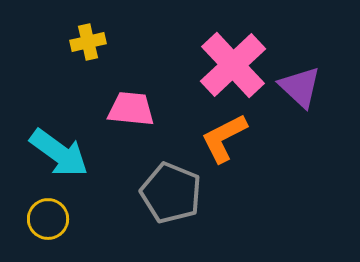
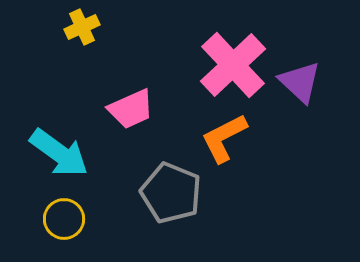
yellow cross: moved 6 px left, 15 px up; rotated 12 degrees counterclockwise
purple triangle: moved 5 px up
pink trapezoid: rotated 150 degrees clockwise
yellow circle: moved 16 px right
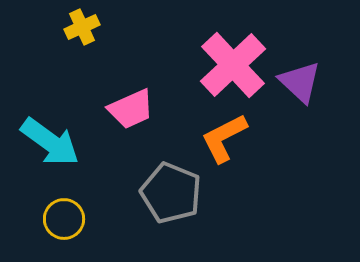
cyan arrow: moved 9 px left, 11 px up
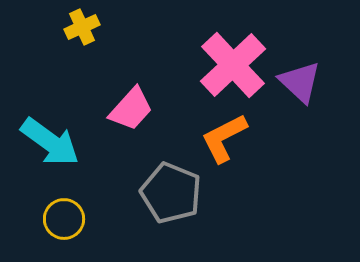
pink trapezoid: rotated 24 degrees counterclockwise
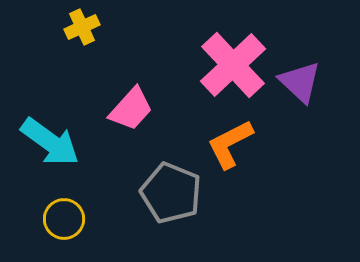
orange L-shape: moved 6 px right, 6 px down
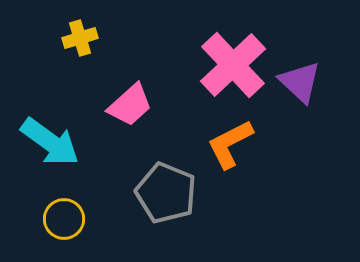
yellow cross: moved 2 px left, 11 px down; rotated 8 degrees clockwise
pink trapezoid: moved 1 px left, 4 px up; rotated 6 degrees clockwise
gray pentagon: moved 5 px left
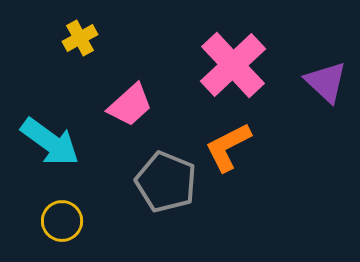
yellow cross: rotated 12 degrees counterclockwise
purple triangle: moved 26 px right
orange L-shape: moved 2 px left, 3 px down
gray pentagon: moved 11 px up
yellow circle: moved 2 px left, 2 px down
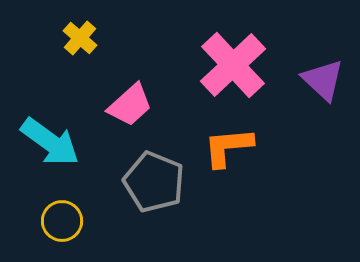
yellow cross: rotated 20 degrees counterclockwise
purple triangle: moved 3 px left, 2 px up
orange L-shape: rotated 22 degrees clockwise
gray pentagon: moved 12 px left
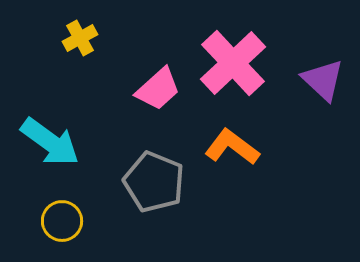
yellow cross: rotated 20 degrees clockwise
pink cross: moved 2 px up
pink trapezoid: moved 28 px right, 16 px up
orange L-shape: moved 4 px right; rotated 42 degrees clockwise
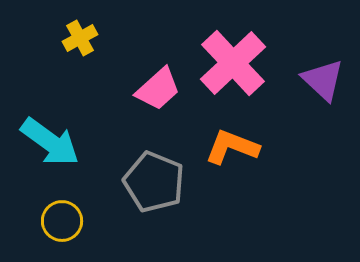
orange L-shape: rotated 16 degrees counterclockwise
